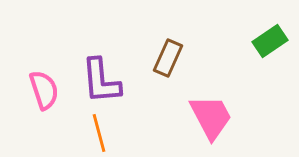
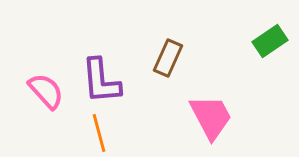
pink semicircle: moved 2 px right, 1 px down; rotated 24 degrees counterclockwise
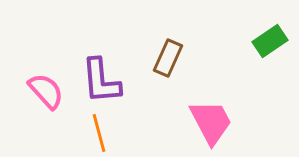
pink trapezoid: moved 5 px down
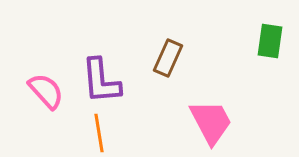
green rectangle: rotated 48 degrees counterclockwise
orange line: rotated 6 degrees clockwise
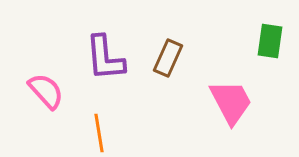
purple L-shape: moved 4 px right, 23 px up
pink trapezoid: moved 20 px right, 20 px up
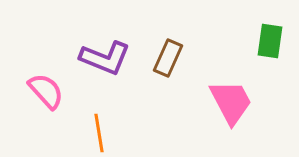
purple L-shape: rotated 63 degrees counterclockwise
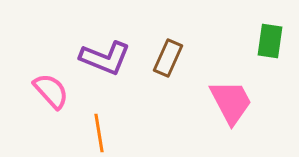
pink semicircle: moved 5 px right
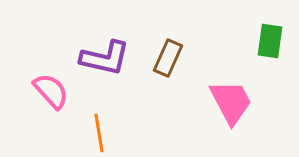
purple L-shape: rotated 9 degrees counterclockwise
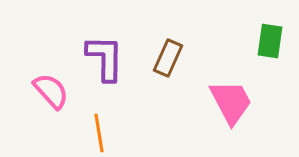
purple L-shape: rotated 102 degrees counterclockwise
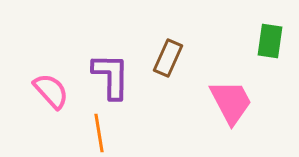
purple L-shape: moved 6 px right, 18 px down
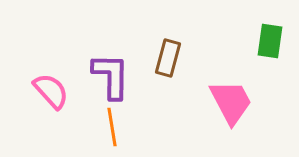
brown rectangle: rotated 9 degrees counterclockwise
orange line: moved 13 px right, 6 px up
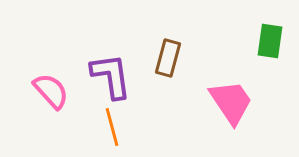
purple L-shape: rotated 9 degrees counterclockwise
pink trapezoid: rotated 6 degrees counterclockwise
orange line: rotated 6 degrees counterclockwise
